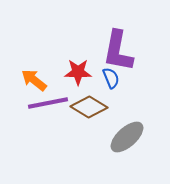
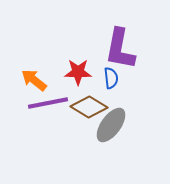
purple L-shape: moved 2 px right, 2 px up
blue semicircle: rotated 15 degrees clockwise
gray ellipse: moved 16 px left, 12 px up; rotated 12 degrees counterclockwise
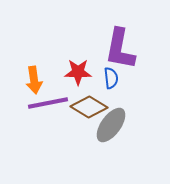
orange arrow: rotated 136 degrees counterclockwise
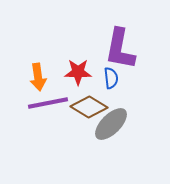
orange arrow: moved 4 px right, 3 px up
gray ellipse: moved 1 px up; rotated 9 degrees clockwise
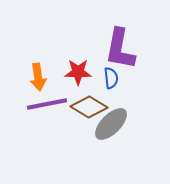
purple line: moved 1 px left, 1 px down
